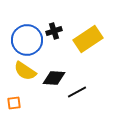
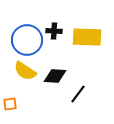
black cross: rotated 21 degrees clockwise
yellow rectangle: moved 1 px left, 2 px up; rotated 36 degrees clockwise
black diamond: moved 1 px right, 2 px up
black line: moved 1 px right, 2 px down; rotated 24 degrees counterclockwise
orange square: moved 4 px left, 1 px down
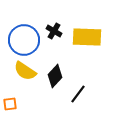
black cross: rotated 28 degrees clockwise
blue circle: moved 3 px left
black diamond: rotated 50 degrees counterclockwise
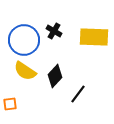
yellow rectangle: moved 7 px right
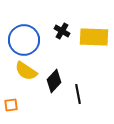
black cross: moved 8 px right
yellow semicircle: moved 1 px right
black diamond: moved 1 px left, 5 px down
black line: rotated 48 degrees counterclockwise
orange square: moved 1 px right, 1 px down
